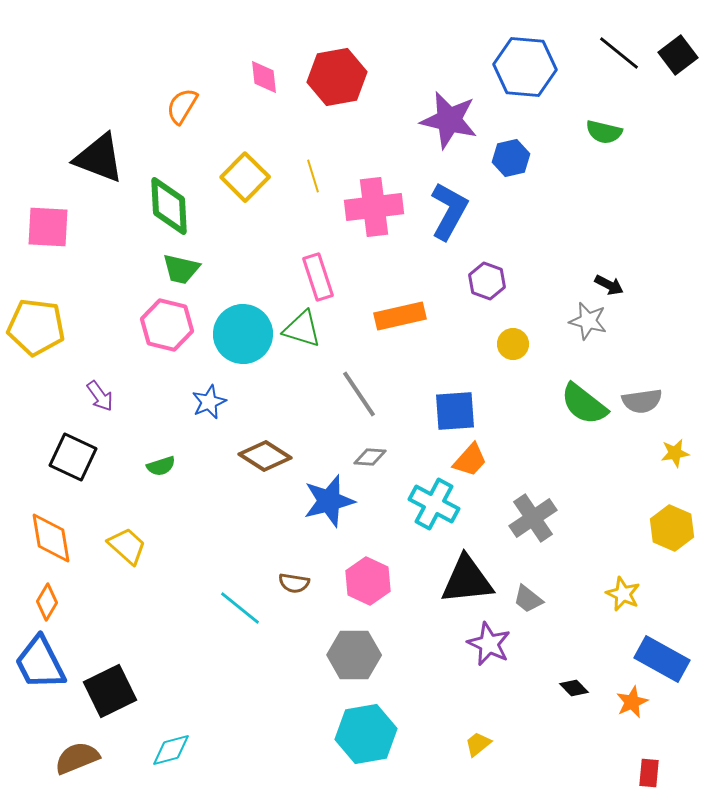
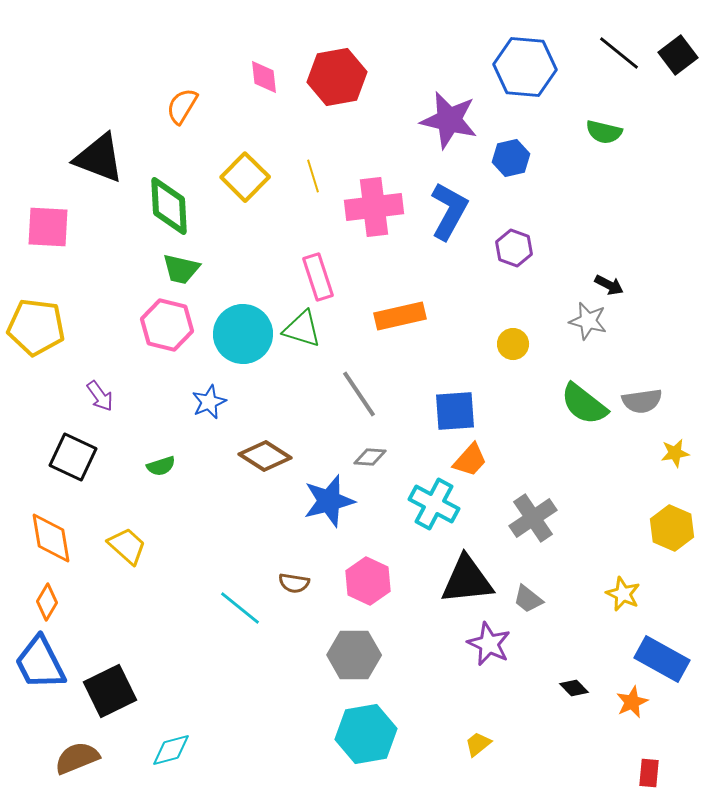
purple hexagon at (487, 281): moved 27 px right, 33 px up
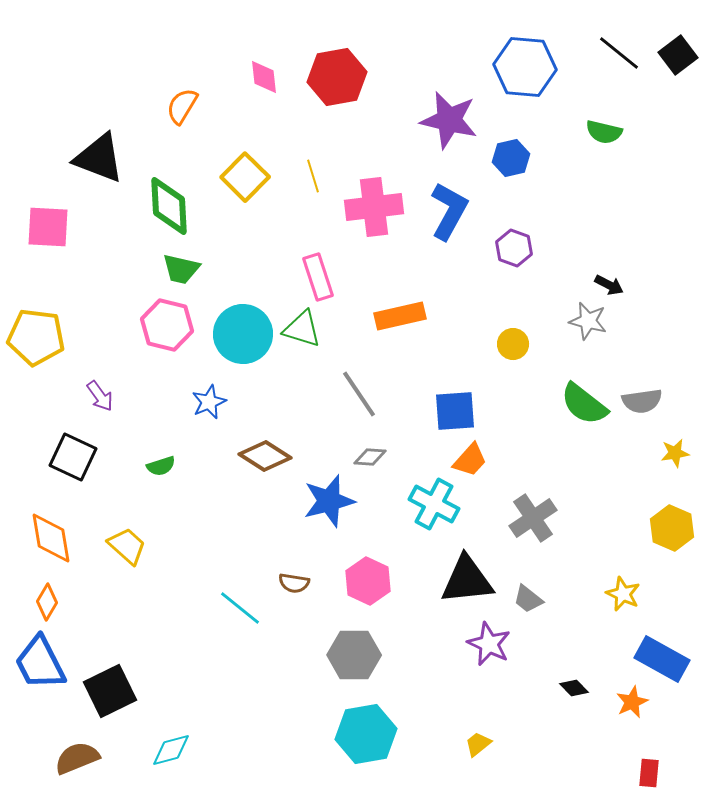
yellow pentagon at (36, 327): moved 10 px down
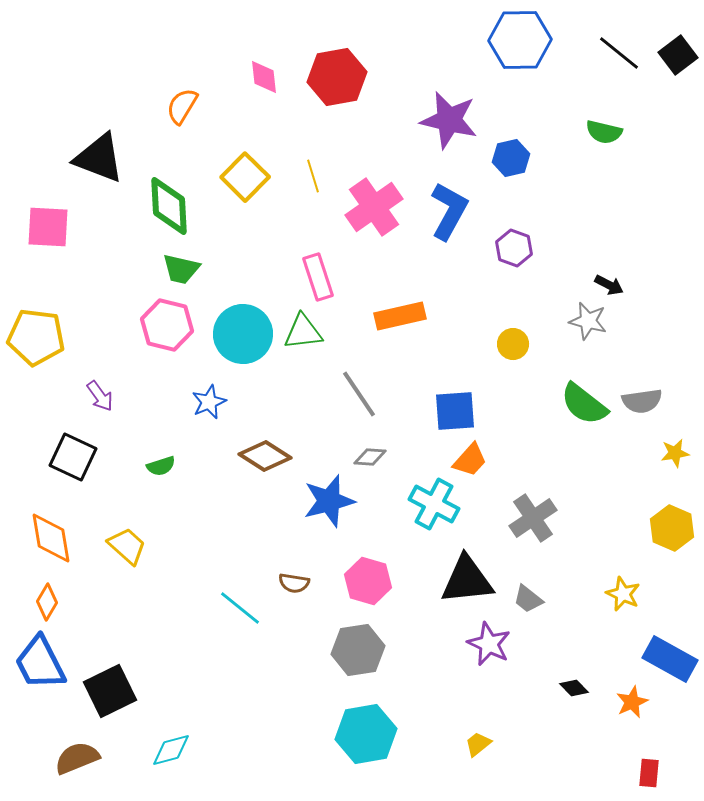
blue hexagon at (525, 67): moved 5 px left, 27 px up; rotated 6 degrees counterclockwise
pink cross at (374, 207): rotated 28 degrees counterclockwise
green triangle at (302, 329): moved 1 px right, 3 px down; rotated 24 degrees counterclockwise
pink hexagon at (368, 581): rotated 9 degrees counterclockwise
gray hexagon at (354, 655): moved 4 px right, 5 px up; rotated 9 degrees counterclockwise
blue rectangle at (662, 659): moved 8 px right
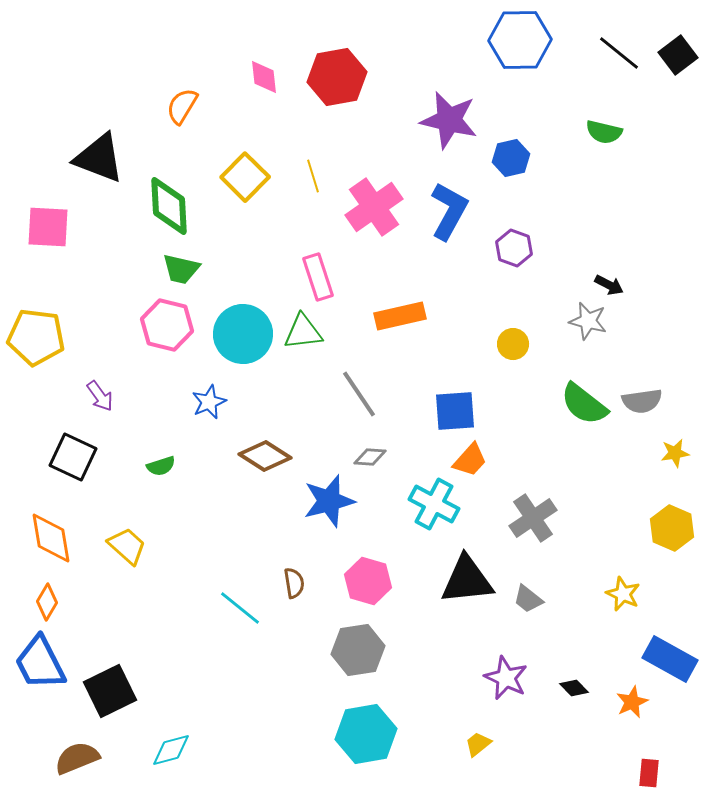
brown semicircle at (294, 583): rotated 108 degrees counterclockwise
purple star at (489, 644): moved 17 px right, 34 px down
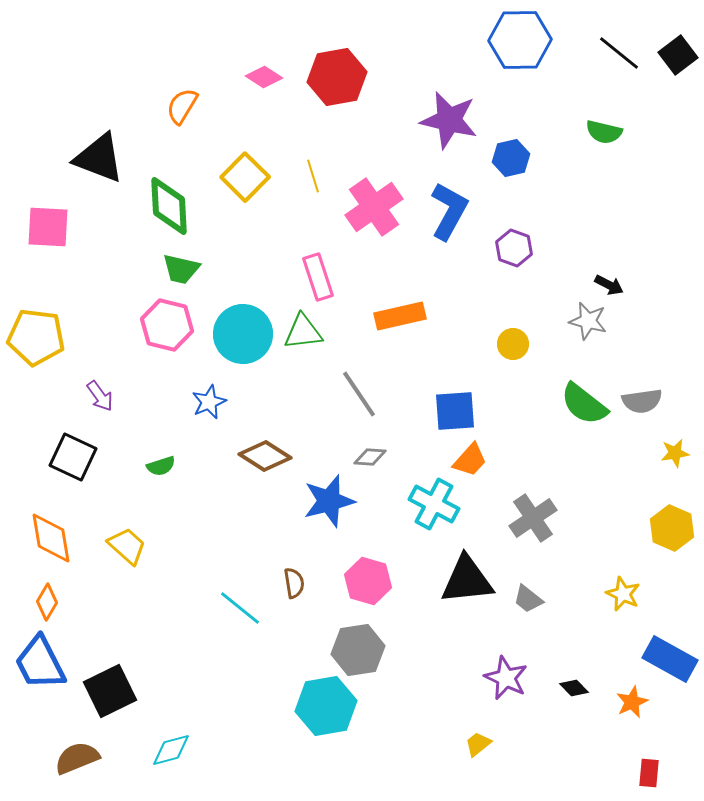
pink diamond at (264, 77): rotated 51 degrees counterclockwise
cyan hexagon at (366, 734): moved 40 px left, 28 px up
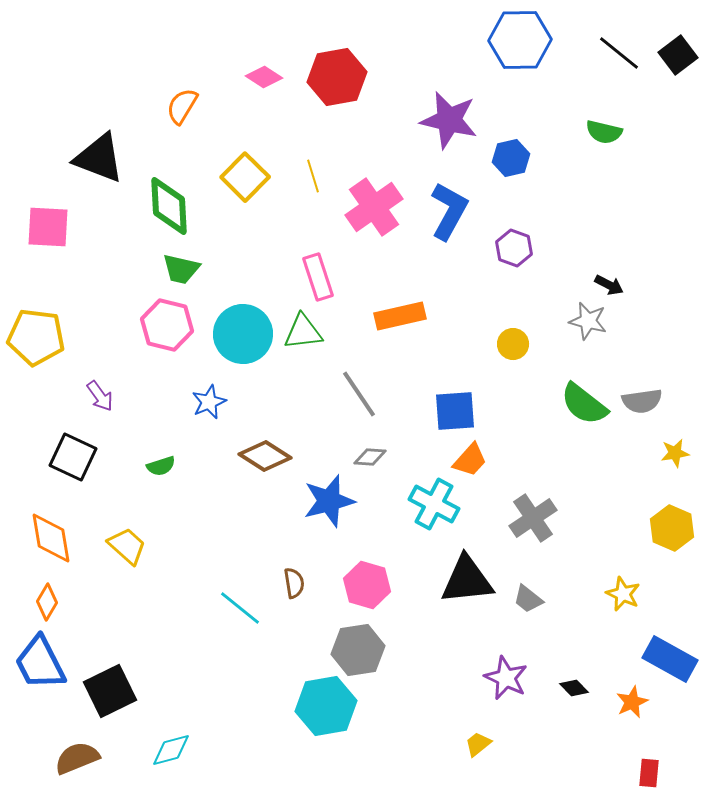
pink hexagon at (368, 581): moved 1 px left, 4 px down
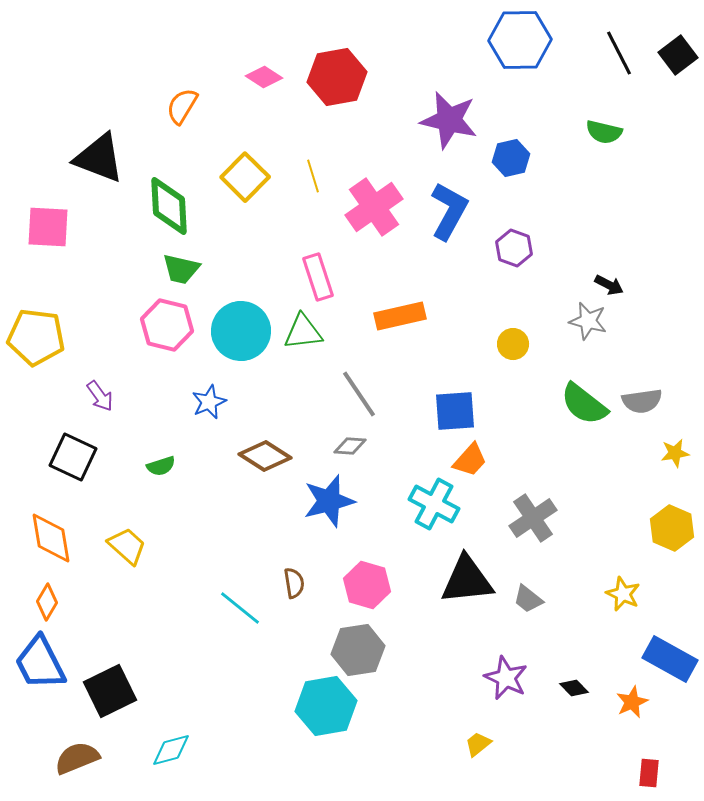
black line at (619, 53): rotated 24 degrees clockwise
cyan circle at (243, 334): moved 2 px left, 3 px up
gray diamond at (370, 457): moved 20 px left, 11 px up
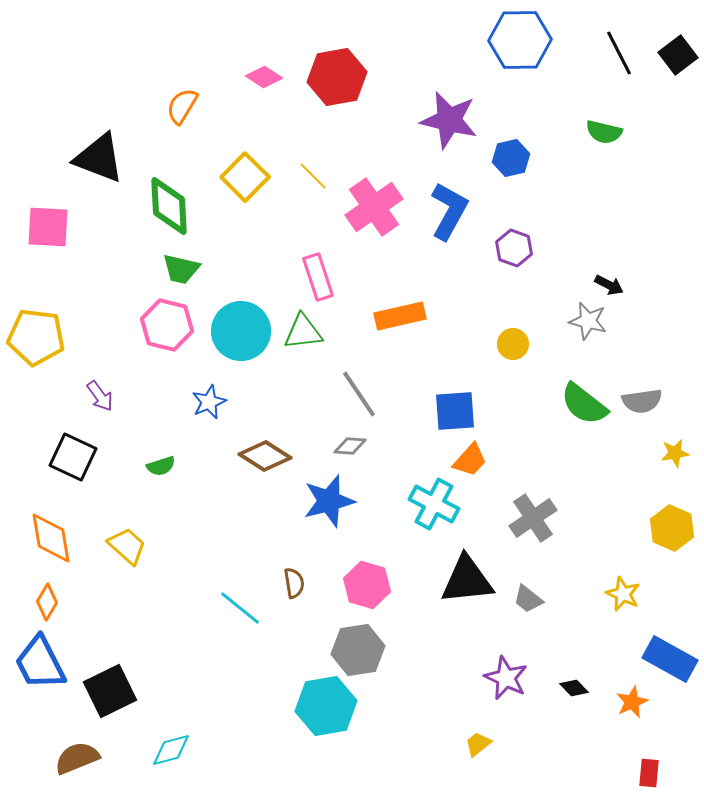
yellow line at (313, 176): rotated 28 degrees counterclockwise
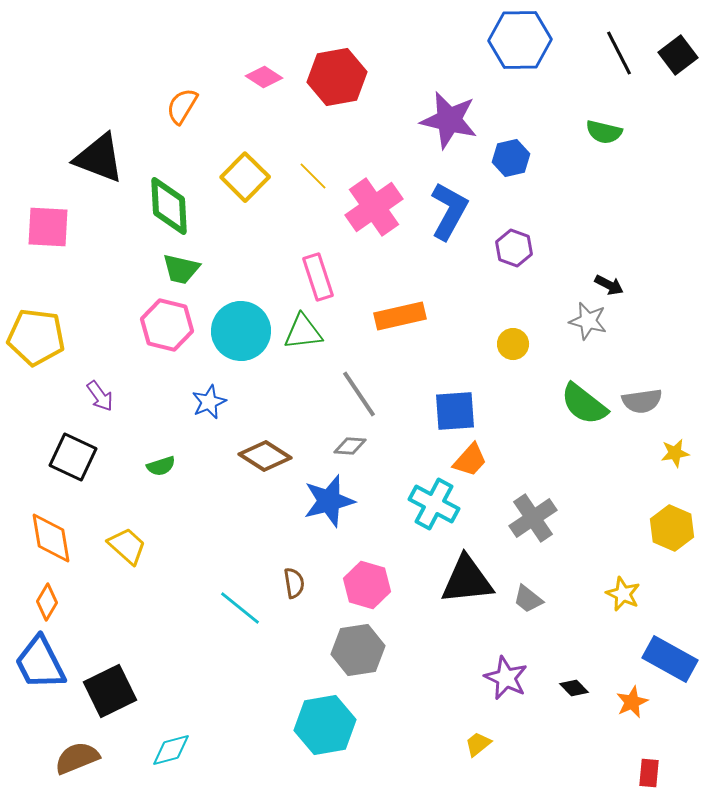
cyan hexagon at (326, 706): moved 1 px left, 19 px down
